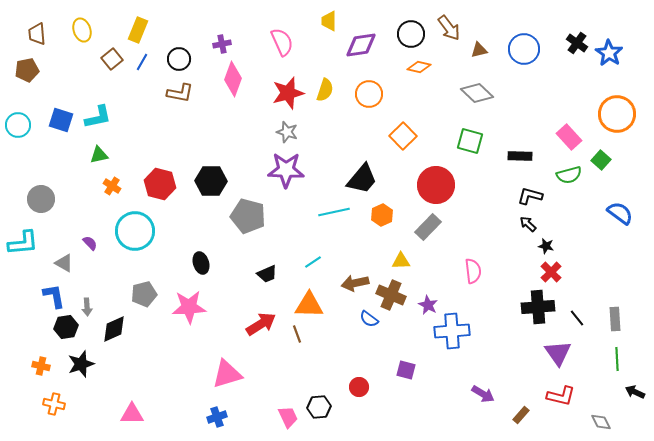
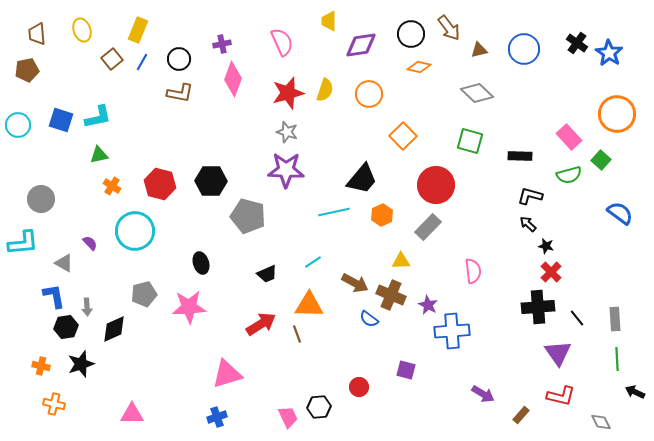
brown arrow at (355, 283): rotated 140 degrees counterclockwise
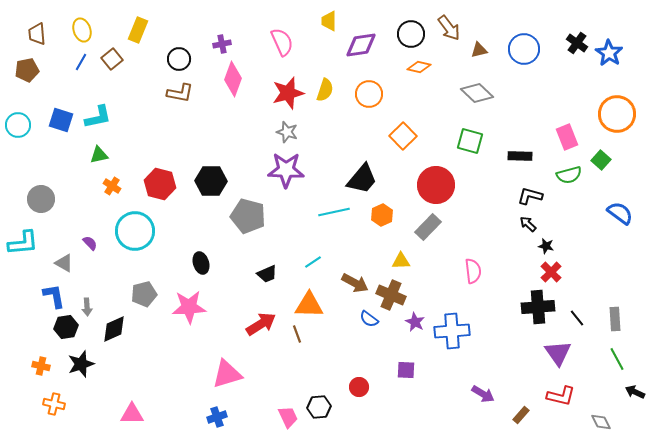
blue line at (142, 62): moved 61 px left
pink rectangle at (569, 137): moved 2 px left; rotated 20 degrees clockwise
purple star at (428, 305): moved 13 px left, 17 px down
green line at (617, 359): rotated 25 degrees counterclockwise
purple square at (406, 370): rotated 12 degrees counterclockwise
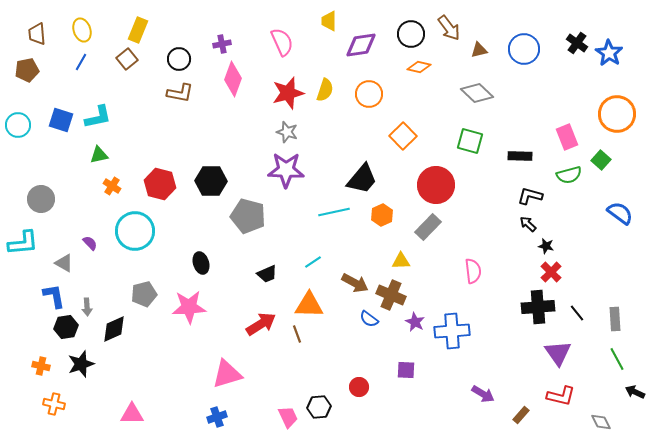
brown square at (112, 59): moved 15 px right
black line at (577, 318): moved 5 px up
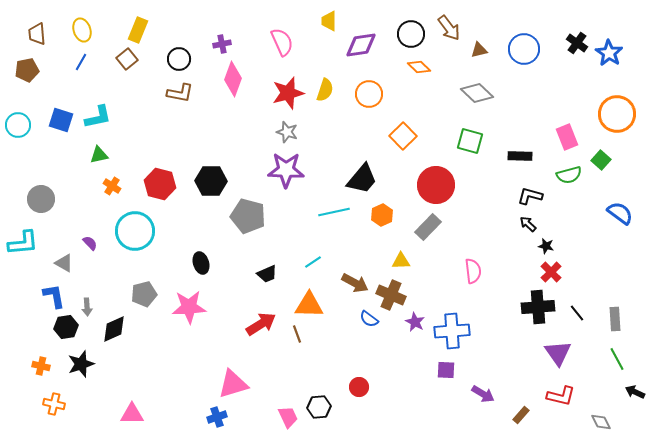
orange diamond at (419, 67): rotated 30 degrees clockwise
purple square at (406, 370): moved 40 px right
pink triangle at (227, 374): moved 6 px right, 10 px down
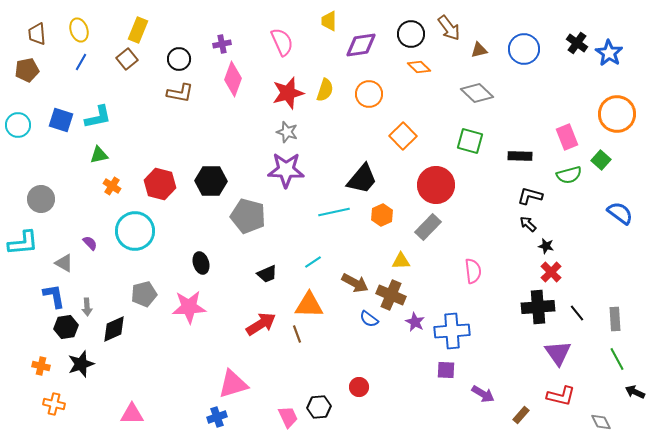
yellow ellipse at (82, 30): moved 3 px left
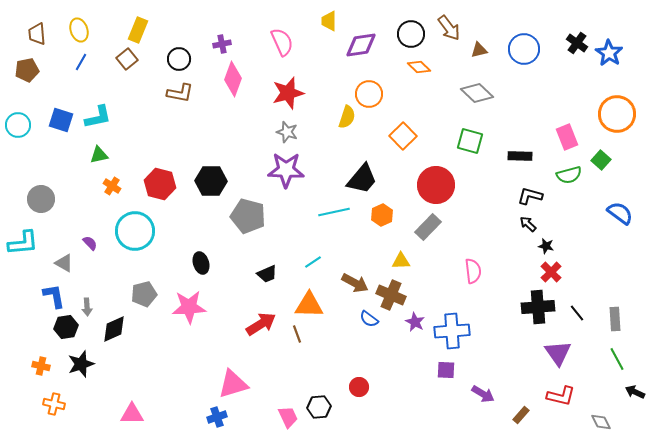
yellow semicircle at (325, 90): moved 22 px right, 27 px down
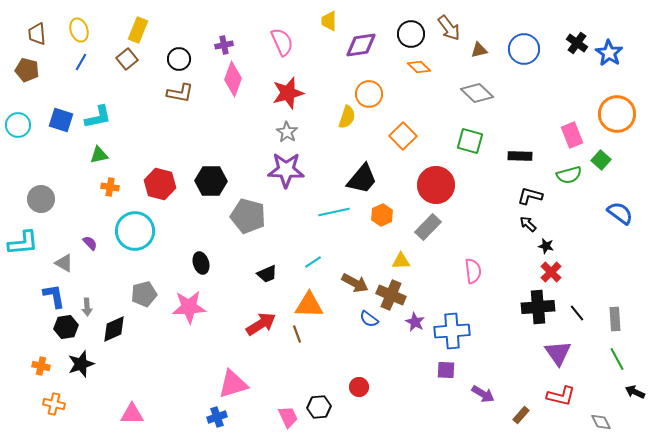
purple cross at (222, 44): moved 2 px right, 1 px down
brown pentagon at (27, 70): rotated 25 degrees clockwise
gray star at (287, 132): rotated 15 degrees clockwise
pink rectangle at (567, 137): moved 5 px right, 2 px up
orange cross at (112, 186): moved 2 px left, 1 px down; rotated 24 degrees counterclockwise
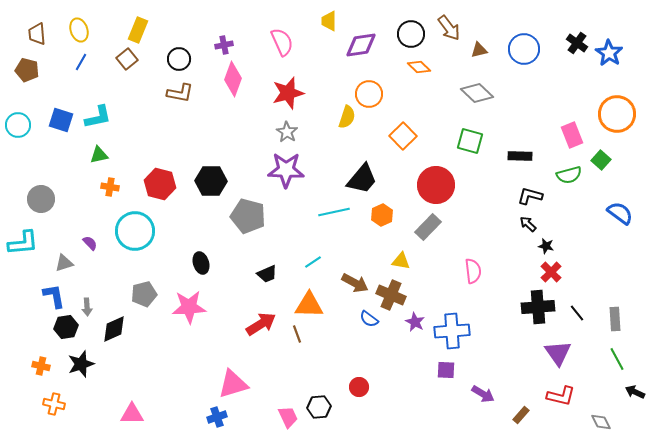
yellow triangle at (401, 261): rotated 12 degrees clockwise
gray triangle at (64, 263): rotated 48 degrees counterclockwise
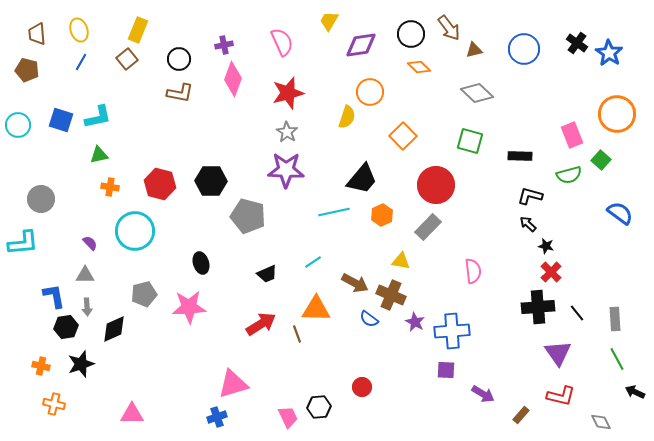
yellow trapezoid at (329, 21): rotated 30 degrees clockwise
brown triangle at (479, 50): moved 5 px left
orange circle at (369, 94): moved 1 px right, 2 px up
gray triangle at (64, 263): moved 21 px right, 12 px down; rotated 18 degrees clockwise
orange triangle at (309, 305): moved 7 px right, 4 px down
red circle at (359, 387): moved 3 px right
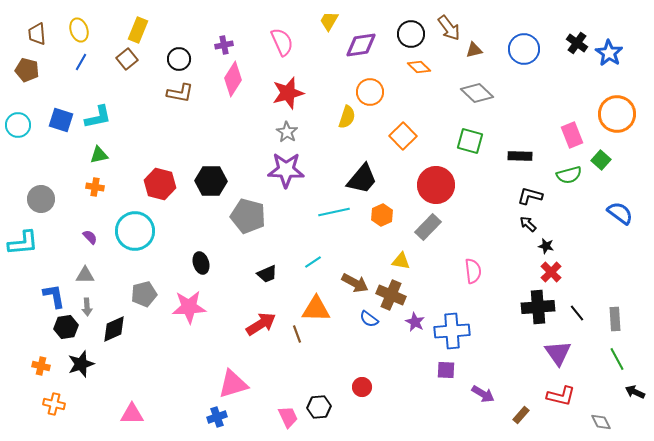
pink diamond at (233, 79): rotated 12 degrees clockwise
orange cross at (110, 187): moved 15 px left
purple semicircle at (90, 243): moved 6 px up
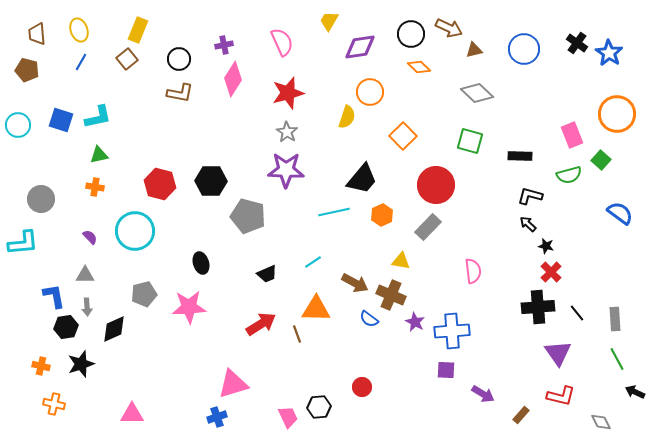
brown arrow at (449, 28): rotated 28 degrees counterclockwise
purple diamond at (361, 45): moved 1 px left, 2 px down
